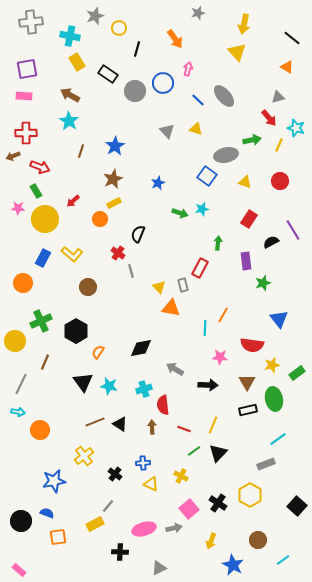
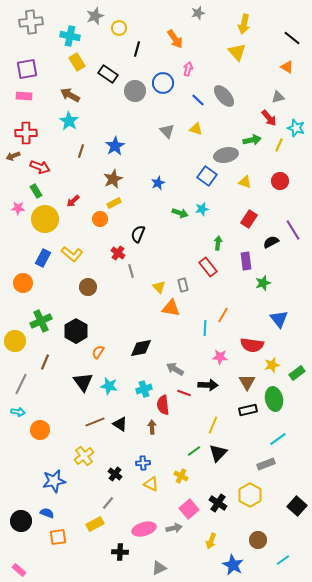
red rectangle at (200, 268): moved 8 px right, 1 px up; rotated 66 degrees counterclockwise
red line at (184, 429): moved 36 px up
gray line at (108, 506): moved 3 px up
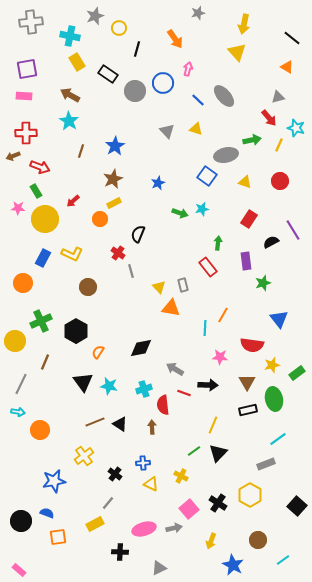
yellow L-shape at (72, 254): rotated 15 degrees counterclockwise
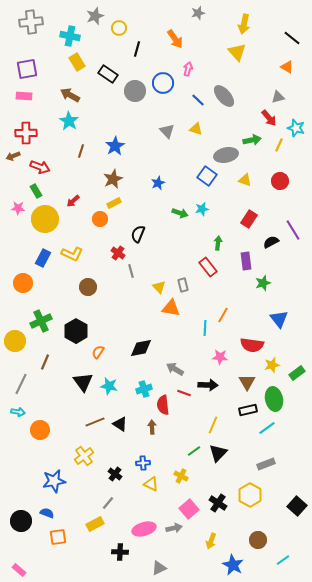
yellow triangle at (245, 182): moved 2 px up
cyan line at (278, 439): moved 11 px left, 11 px up
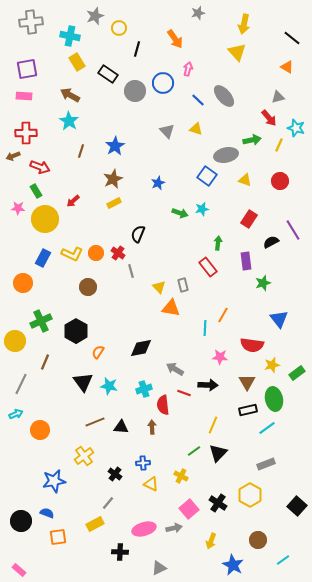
orange circle at (100, 219): moved 4 px left, 34 px down
cyan arrow at (18, 412): moved 2 px left, 2 px down; rotated 32 degrees counterclockwise
black triangle at (120, 424): moved 1 px right, 3 px down; rotated 28 degrees counterclockwise
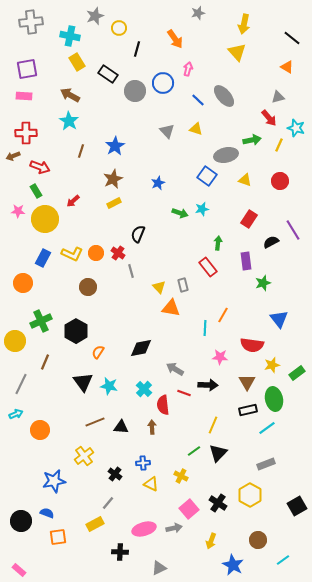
pink star at (18, 208): moved 3 px down
cyan cross at (144, 389): rotated 28 degrees counterclockwise
black square at (297, 506): rotated 18 degrees clockwise
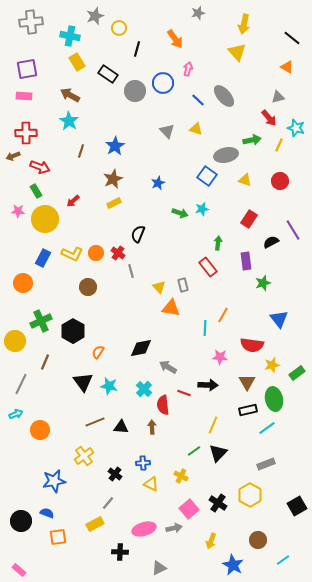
black hexagon at (76, 331): moved 3 px left
gray arrow at (175, 369): moved 7 px left, 2 px up
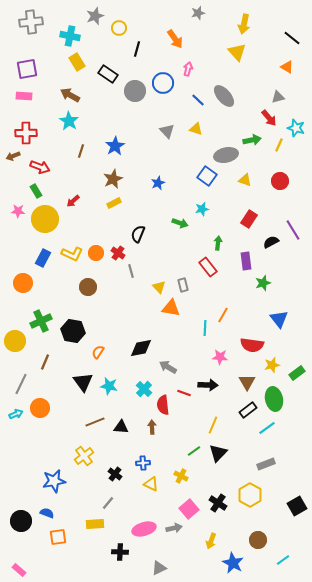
green arrow at (180, 213): moved 10 px down
black hexagon at (73, 331): rotated 20 degrees counterclockwise
black rectangle at (248, 410): rotated 24 degrees counterclockwise
orange circle at (40, 430): moved 22 px up
yellow rectangle at (95, 524): rotated 24 degrees clockwise
blue star at (233, 565): moved 2 px up
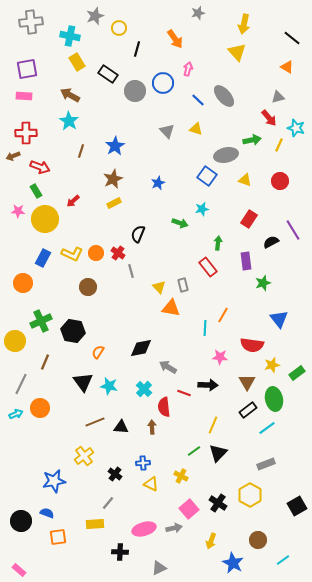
red semicircle at (163, 405): moved 1 px right, 2 px down
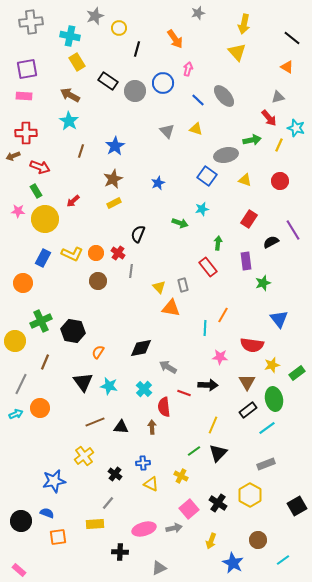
black rectangle at (108, 74): moved 7 px down
gray line at (131, 271): rotated 24 degrees clockwise
brown circle at (88, 287): moved 10 px right, 6 px up
